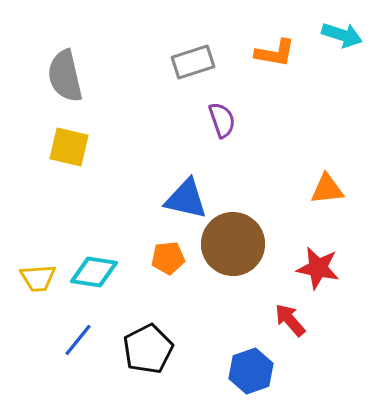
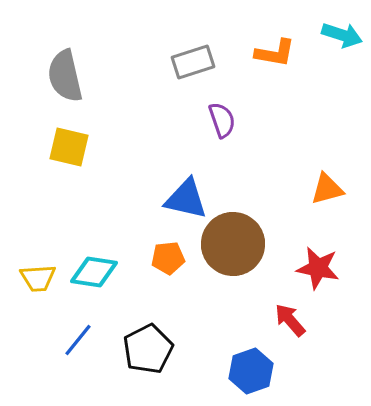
orange triangle: rotated 9 degrees counterclockwise
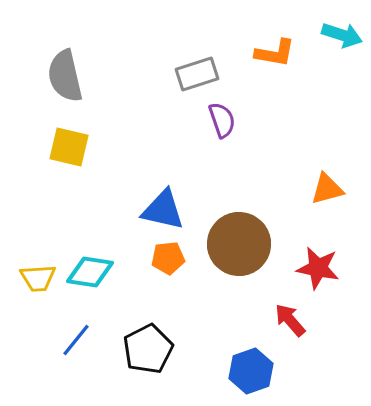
gray rectangle: moved 4 px right, 12 px down
blue triangle: moved 23 px left, 11 px down
brown circle: moved 6 px right
cyan diamond: moved 4 px left
blue line: moved 2 px left
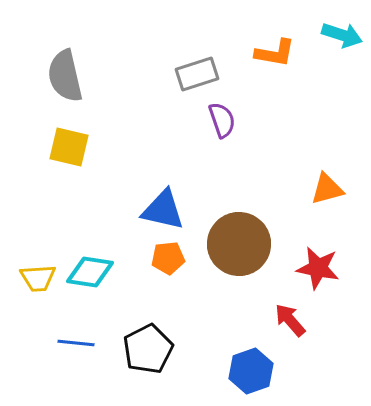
blue line: moved 3 px down; rotated 57 degrees clockwise
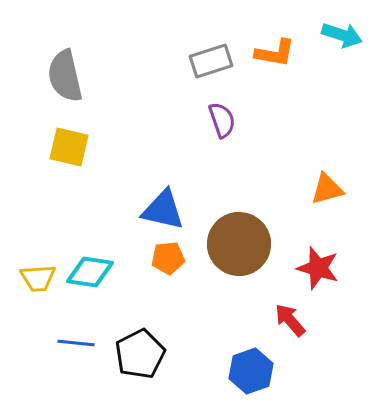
gray rectangle: moved 14 px right, 13 px up
red star: rotated 6 degrees clockwise
black pentagon: moved 8 px left, 5 px down
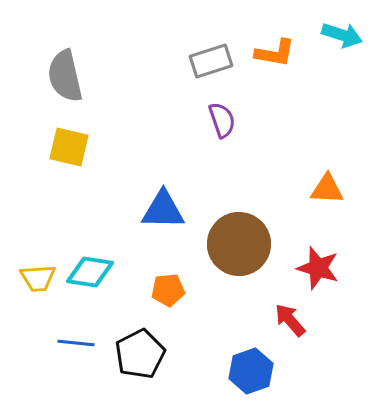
orange triangle: rotated 18 degrees clockwise
blue triangle: rotated 12 degrees counterclockwise
orange pentagon: moved 32 px down
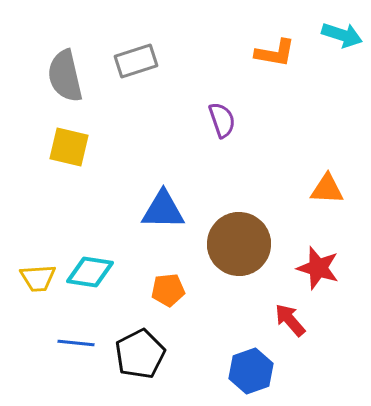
gray rectangle: moved 75 px left
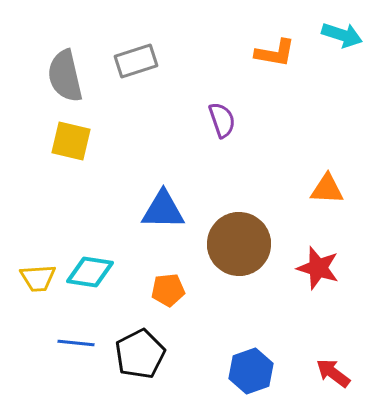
yellow square: moved 2 px right, 6 px up
red arrow: moved 43 px right, 53 px down; rotated 12 degrees counterclockwise
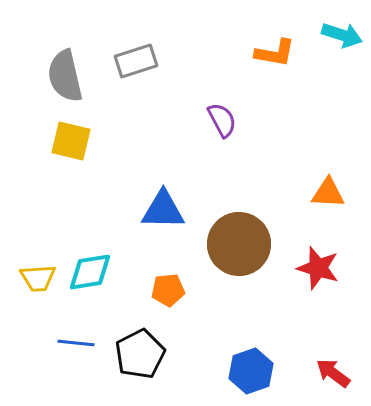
purple semicircle: rotated 9 degrees counterclockwise
orange triangle: moved 1 px right, 4 px down
cyan diamond: rotated 18 degrees counterclockwise
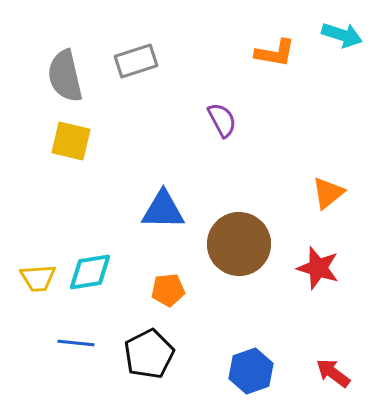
orange triangle: rotated 42 degrees counterclockwise
black pentagon: moved 9 px right
